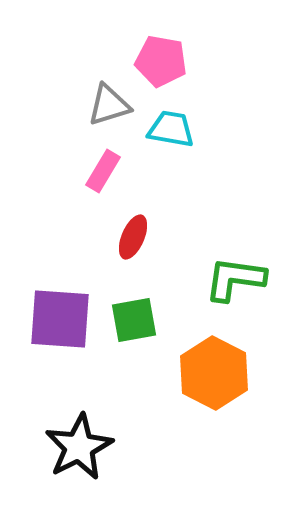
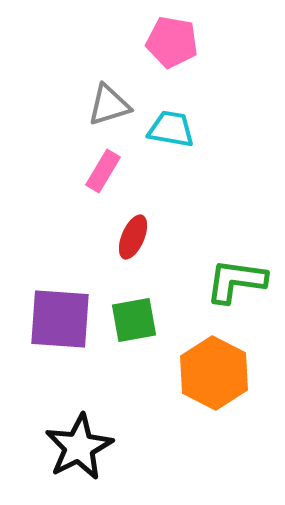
pink pentagon: moved 11 px right, 19 px up
green L-shape: moved 1 px right, 2 px down
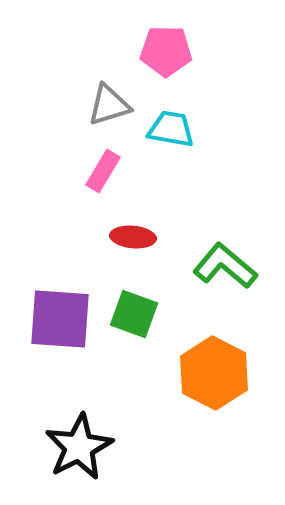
pink pentagon: moved 6 px left, 9 px down; rotated 9 degrees counterclockwise
red ellipse: rotated 72 degrees clockwise
green L-shape: moved 11 px left, 15 px up; rotated 32 degrees clockwise
green square: moved 6 px up; rotated 30 degrees clockwise
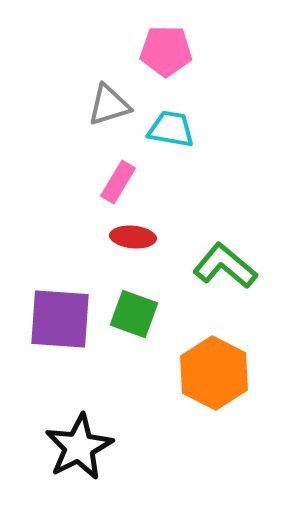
pink rectangle: moved 15 px right, 11 px down
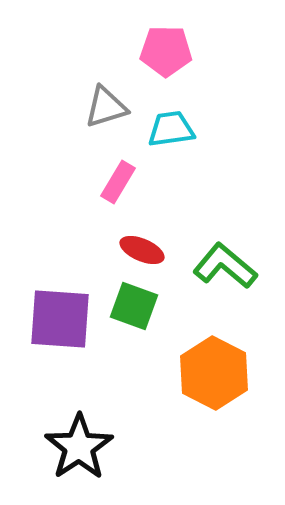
gray triangle: moved 3 px left, 2 px down
cyan trapezoid: rotated 18 degrees counterclockwise
red ellipse: moved 9 px right, 13 px down; rotated 18 degrees clockwise
green square: moved 8 px up
black star: rotated 6 degrees counterclockwise
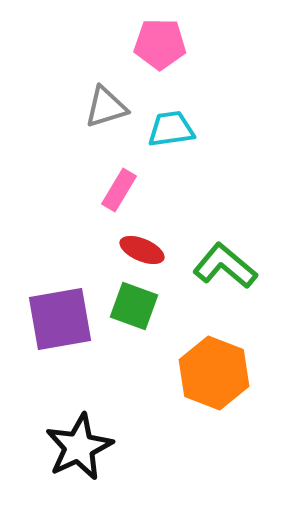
pink pentagon: moved 6 px left, 7 px up
pink rectangle: moved 1 px right, 8 px down
purple square: rotated 14 degrees counterclockwise
orange hexagon: rotated 6 degrees counterclockwise
black star: rotated 8 degrees clockwise
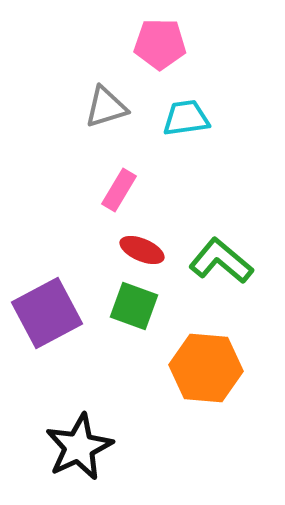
cyan trapezoid: moved 15 px right, 11 px up
green L-shape: moved 4 px left, 5 px up
purple square: moved 13 px left, 6 px up; rotated 18 degrees counterclockwise
orange hexagon: moved 8 px left, 5 px up; rotated 16 degrees counterclockwise
